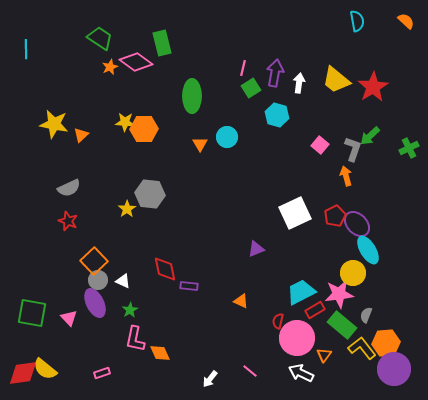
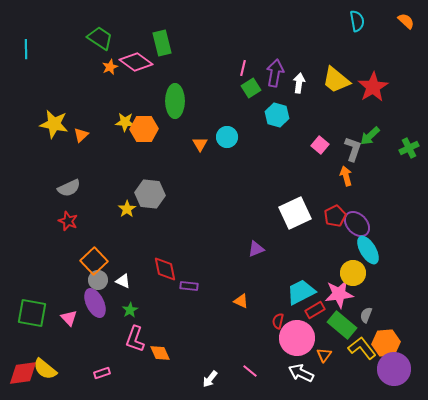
green ellipse at (192, 96): moved 17 px left, 5 px down
pink L-shape at (135, 339): rotated 8 degrees clockwise
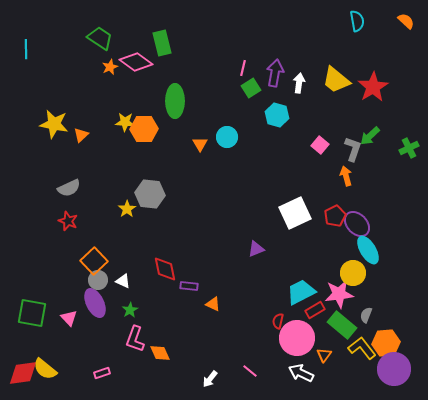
orange triangle at (241, 301): moved 28 px left, 3 px down
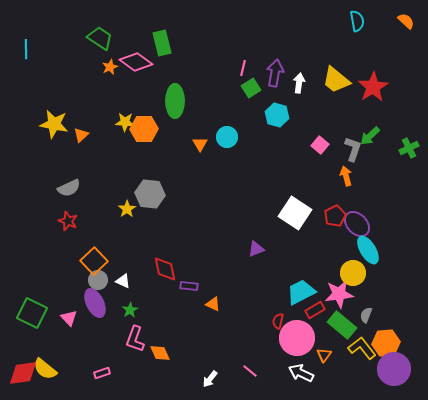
white square at (295, 213): rotated 32 degrees counterclockwise
green square at (32, 313): rotated 16 degrees clockwise
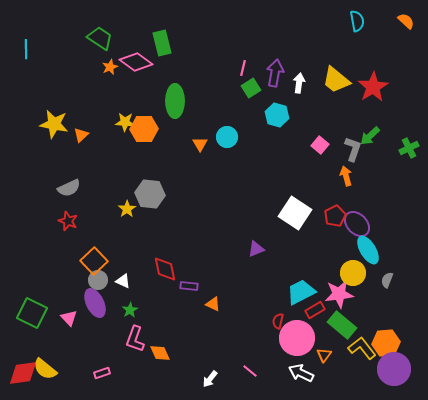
gray semicircle at (366, 315): moved 21 px right, 35 px up
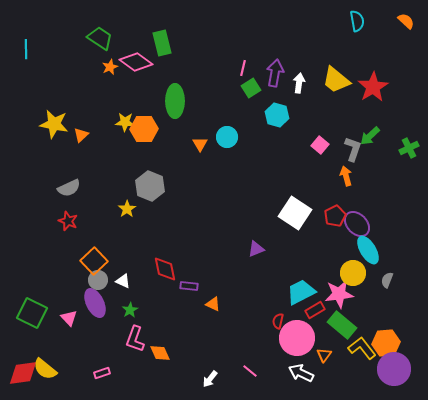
gray hexagon at (150, 194): moved 8 px up; rotated 16 degrees clockwise
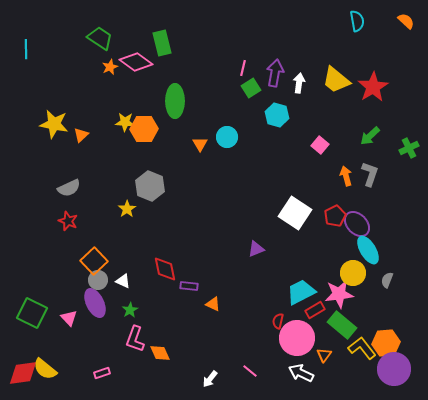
gray L-shape at (353, 149): moved 17 px right, 25 px down
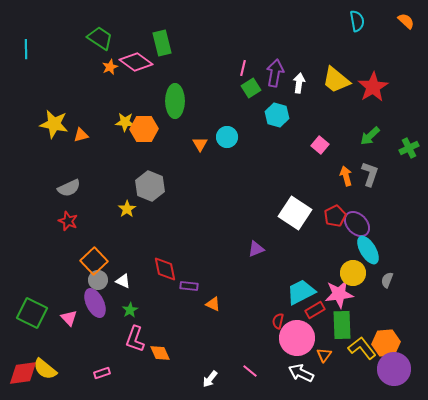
orange triangle at (81, 135): rotated 28 degrees clockwise
green rectangle at (342, 325): rotated 48 degrees clockwise
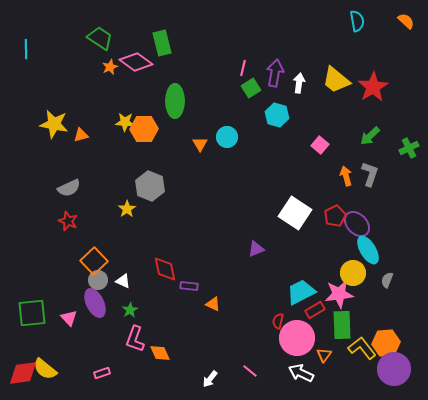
green square at (32, 313): rotated 32 degrees counterclockwise
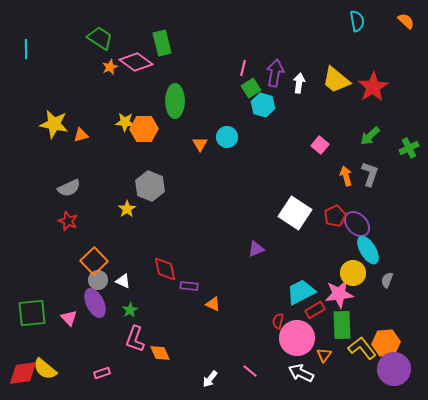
cyan hexagon at (277, 115): moved 14 px left, 10 px up
